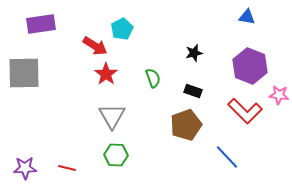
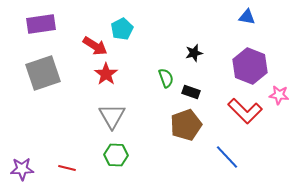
gray square: moved 19 px right; rotated 18 degrees counterclockwise
green semicircle: moved 13 px right
black rectangle: moved 2 px left, 1 px down
purple star: moved 3 px left, 1 px down
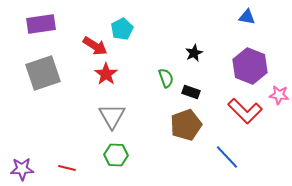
black star: rotated 12 degrees counterclockwise
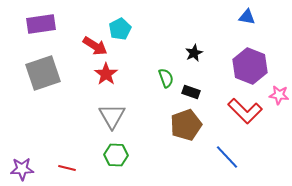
cyan pentagon: moved 2 px left
